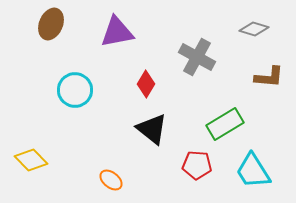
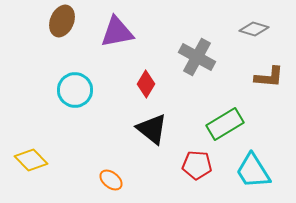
brown ellipse: moved 11 px right, 3 px up
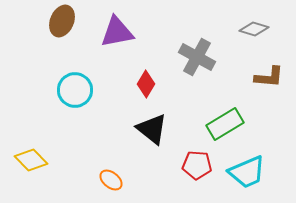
cyan trapezoid: moved 6 px left, 1 px down; rotated 81 degrees counterclockwise
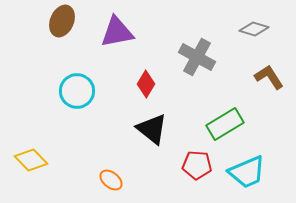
brown L-shape: rotated 128 degrees counterclockwise
cyan circle: moved 2 px right, 1 px down
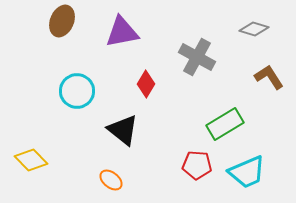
purple triangle: moved 5 px right
black triangle: moved 29 px left, 1 px down
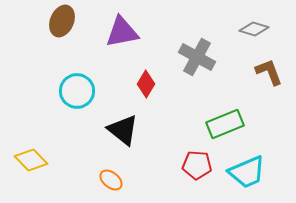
brown L-shape: moved 5 px up; rotated 12 degrees clockwise
green rectangle: rotated 9 degrees clockwise
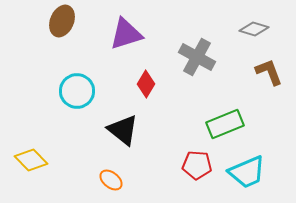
purple triangle: moved 4 px right, 2 px down; rotated 6 degrees counterclockwise
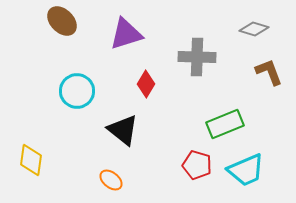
brown ellipse: rotated 68 degrees counterclockwise
gray cross: rotated 27 degrees counterclockwise
yellow diamond: rotated 52 degrees clockwise
red pentagon: rotated 12 degrees clockwise
cyan trapezoid: moved 1 px left, 2 px up
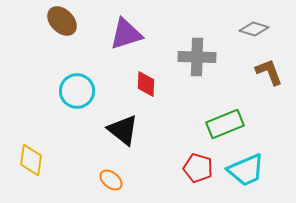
red diamond: rotated 28 degrees counterclockwise
red pentagon: moved 1 px right, 3 px down
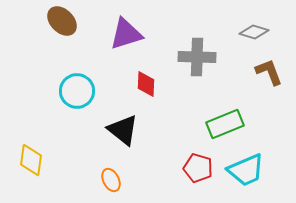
gray diamond: moved 3 px down
orange ellipse: rotated 25 degrees clockwise
